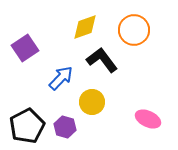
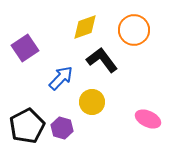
purple hexagon: moved 3 px left, 1 px down
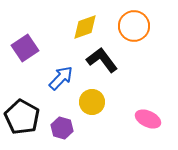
orange circle: moved 4 px up
black pentagon: moved 5 px left, 9 px up; rotated 16 degrees counterclockwise
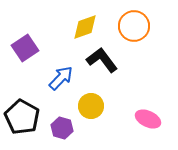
yellow circle: moved 1 px left, 4 px down
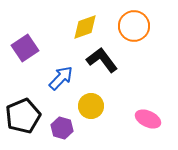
black pentagon: moved 1 px right, 1 px up; rotated 20 degrees clockwise
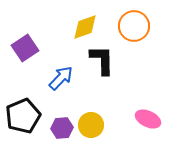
black L-shape: rotated 36 degrees clockwise
yellow circle: moved 19 px down
purple hexagon: rotated 20 degrees counterclockwise
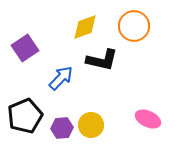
black L-shape: rotated 104 degrees clockwise
black pentagon: moved 2 px right
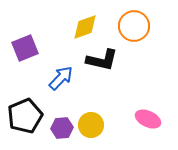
purple square: rotated 12 degrees clockwise
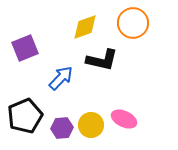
orange circle: moved 1 px left, 3 px up
pink ellipse: moved 24 px left
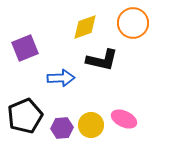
blue arrow: rotated 44 degrees clockwise
